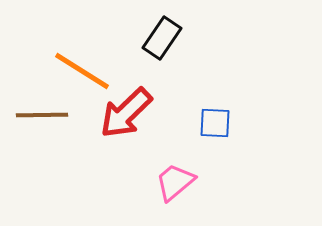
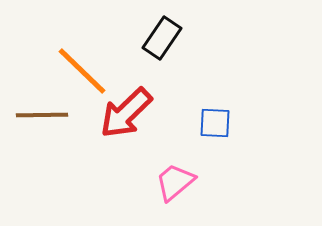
orange line: rotated 12 degrees clockwise
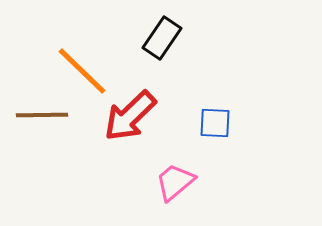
red arrow: moved 4 px right, 3 px down
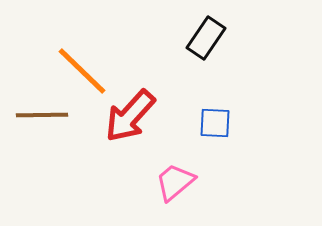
black rectangle: moved 44 px right
red arrow: rotated 4 degrees counterclockwise
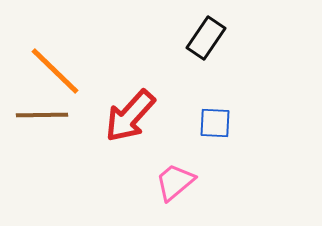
orange line: moved 27 px left
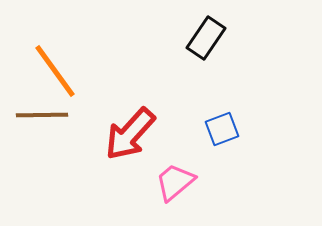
orange line: rotated 10 degrees clockwise
red arrow: moved 18 px down
blue square: moved 7 px right, 6 px down; rotated 24 degrees counterclockwise
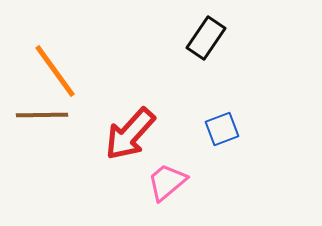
pink trapezoid: moved 8 px left
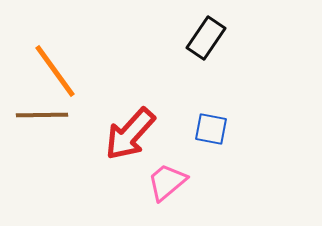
blue square: moved 11 px left; rotated 32 degrees clockwise
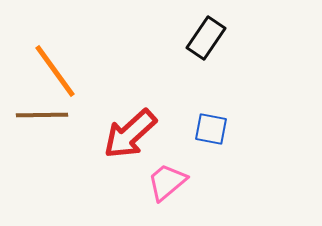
red arrow: rotated 6 degrees clockwise
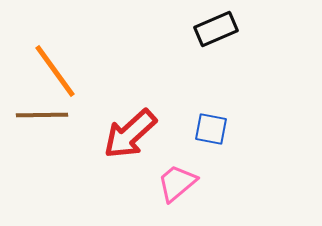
black rectangle: moved 10 px right, 9 px up; rotated 33 degrees clockwise
pink trapezoid: moved 10 px right, 1 px down
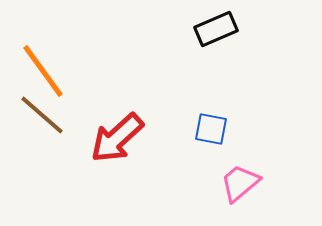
orange line: moved 12 px left
brown line: rotated 42 degrees clockwise
red arrow: moved 13 px left, 4 px down
pink trapezoid: moved 63 px right
